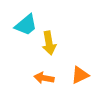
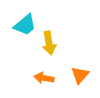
cyan trapezoid: moved 1 px left
orange triangle: rotated 24 degrees counterclockwise
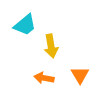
yellow arrow: moved 2 px right, 3 px down
orange triangle: rotated 12 degrees counterclockwise
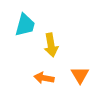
cyan trapezoid: rotated 35 degrees counterclockwise
yellow arrow: moved 1 px up
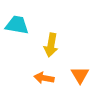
cyan trapezoid: moved 8 px left; rotated 95 degrees counterclockwise
yellow arrow: rotated 20 degrees clockwise
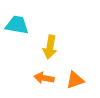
yellow arrow: moved 1 px left, 2 px down
orange triangle: moved 5 px left, 5 px down; rotated 42 degrees clockwise
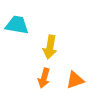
orange arrow: rotated 84 degrees counterclockwise
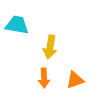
orange arrow: rotated 18 degrees counterclockwise
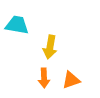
orange triangle: moved 4 px left
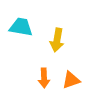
cyan trapezoid: moved 4 px right, 2 px down
yellow arrow: moved 7 px right, 7 px up
